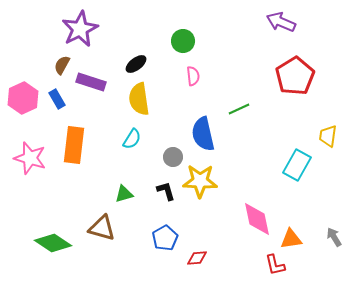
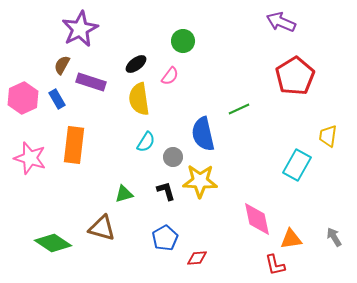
pink semicircle: moved 23 px left; rotated 42 degrees clockwise
cyan semicircle: moved 14 px right, 3 px down
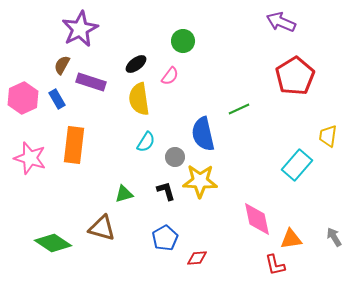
gray circle: moved 2 px right
cyan rectangle: rotated 12 degrees clockwise
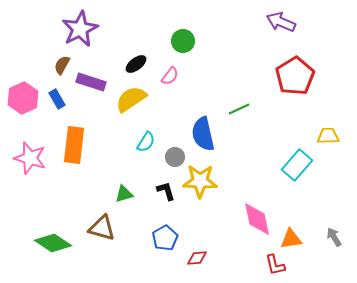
yellow semicircle: moved 8 px left; rotated 64 degrees clockwise
yellow trapezoid: rotated 80 degrees clockwise
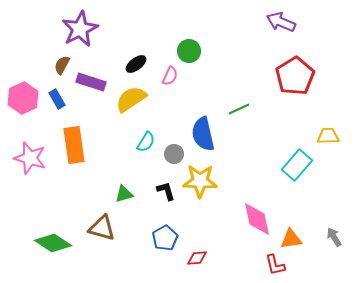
green circle: moved 6 px right, 10 px down
pink semicircle: rotated 12 degrees counterclockwise
orange rectangle: rotated 15 degrees counterclockwise
gray circle: moved 1 px left, 3 px up
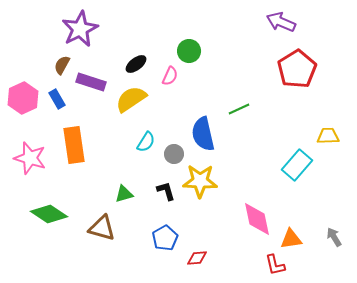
red pentagon: moved 2 px right, 7 px up
green diamond: moved 4 px left, 29 px up
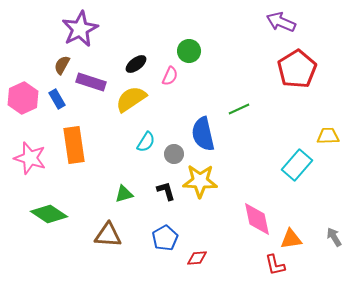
brown triangle: moved 6 px right, 7 px down; rotated 12 degrees counterclockwise
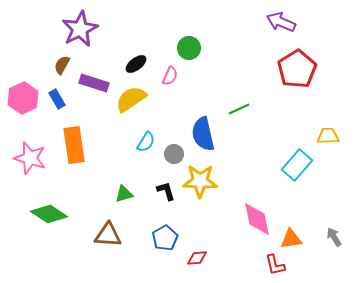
green circle: moved 3 px up
purple rectangle: moved 3 px right, 1 px down
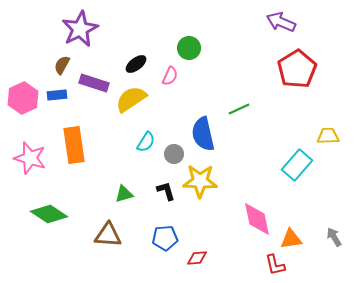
blue rectangle: moved 4 px up; rotated 66 degrees counterclockwise
blue pentagon: rotated 25 degrees clockwise
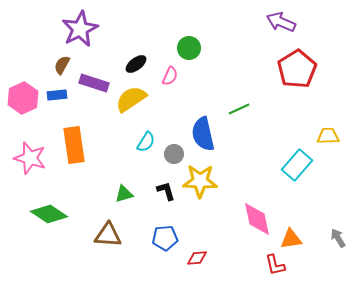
gray arrow: moved 4 px right, 1 px down
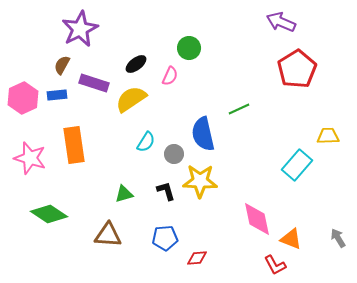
orange triangle: rotated 30 degrees clockwise
red L-shape: rotated 15 degrees counterclockwise
